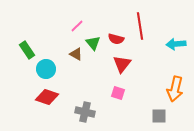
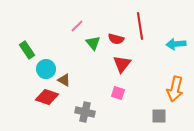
brown triangle: moved 12 px left, 26 px down
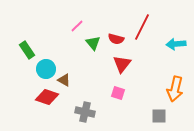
red line: moved 2 px right, 1 px down; rotated 36 degrees clockwise
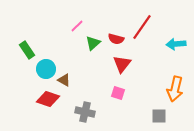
red line: rotated 8 degrees clockwise
green triangle: rotated 28 degrees clockwise
red diamond: moved 1 px right, 2 px down
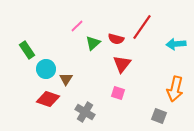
brown triangle: moved 2 px right, 1 px up; rotated 32 degrees clockwise
gray cross: rotated 18 degrees clockwise
gray square: rotated 21 degrees clockwise
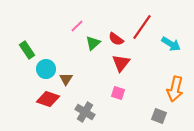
red semicircle: rotated 21 degrees clockwise
cyan arrow: moved 5 px left; rotated 144 degrees counterclockwise
red triangle: moved 1 px left, 1 px up
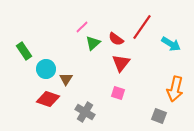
pink line: moved 5 px right, 1 px down
green rectangle: moved 3 px left, 1 px down
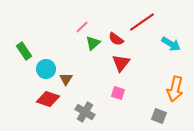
red line: moved 5 px up; rotated 20 degrees clockwise
